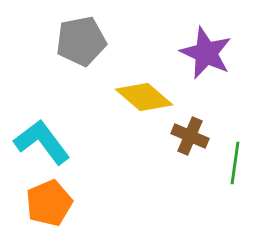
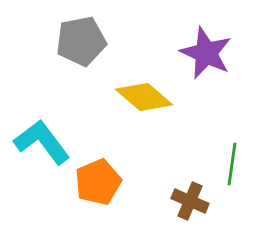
brown cross: moved 65 px down
green line: moved 3 px left, 1 px down
orange pentagon: moved 49 px right, 21 px up
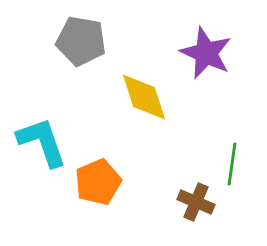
gray pentagon: rotated 21 degrees clockwise
yellow diamond: rotated 32 degrees clockwise
cyan L-shape: rotated 18 degrees clockwise
brown cross: moved 6 px right, 1 px down
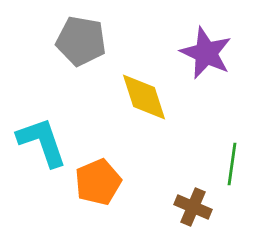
brown cross: moved 3 px left, 5 px down
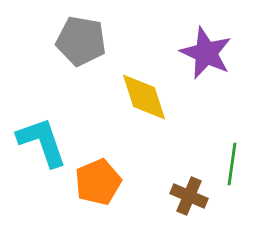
brown cross: moved 4 px left, 11 px up
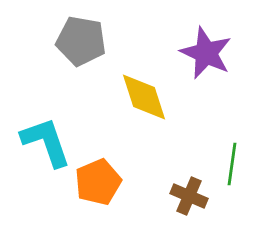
cyan L-shape: moved 4 px right
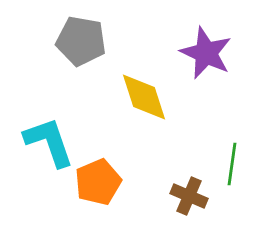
cyan L-shape: moved 3 px right
